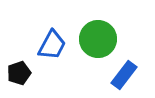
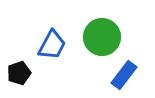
green circle: moved 4 px right, 2 px up
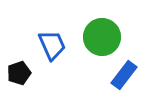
blue trapezoid: rotated 52 degrees counterclockwise
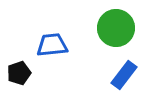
green circle: moved 14 px right, 9 px up
blue trapezoid: rotated 72 degrees counterclockwise
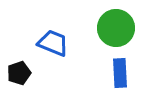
blue trapezoid: moved 1 px right, 2 px up; rotated 28 degrees clockwise
blue rectangle: moved 4 px left, 2 px up; rotated 40 degrees counterclockwise
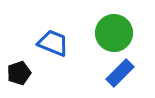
green circle: moved 2 px left, 5 px down
blue rectangle: rotated 48 degrees clockwise
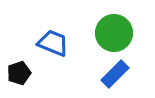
blue rectangle: moved 5 px left, 1 px down
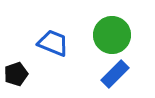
green circle: moved 2 px left, 2 px down
black pentagon: moved 3 px left, 1 px down
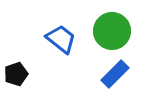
green circle: moved 4 px up
blue trapezoid: moved 8 px right, 4 px up; rotated 16 degrees clockwise
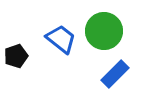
green circle: moved 8 px left
black pentagon: moved 18 px up
